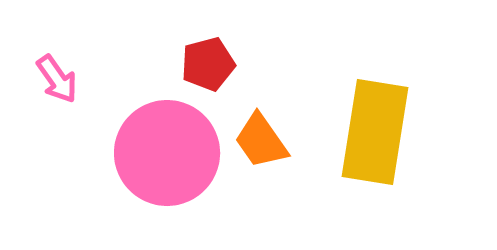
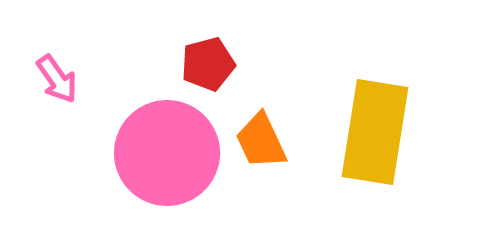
orange trapezoid: rotated 10 degrees clockwise
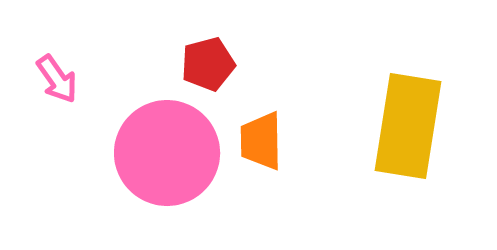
yellow rectangle: moved 33 px right, 6 px up
orange trapezoid: rotated 24 degrees clockwise
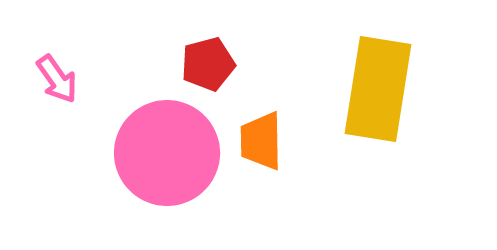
yellow rectangle: moved 30 px left, 37 px up
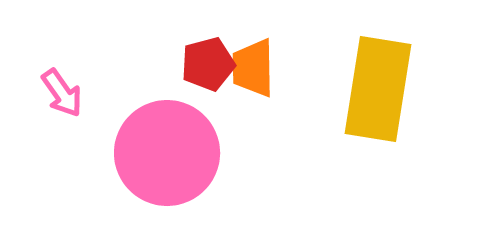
pink arrow: moved 5 px right, 14 px down
orange trapezoid: moved 8 px left, 73 px up
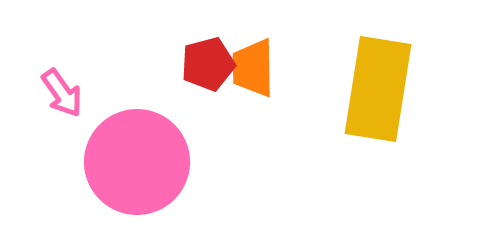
pink circle: moved 30 px left, 9 px down
